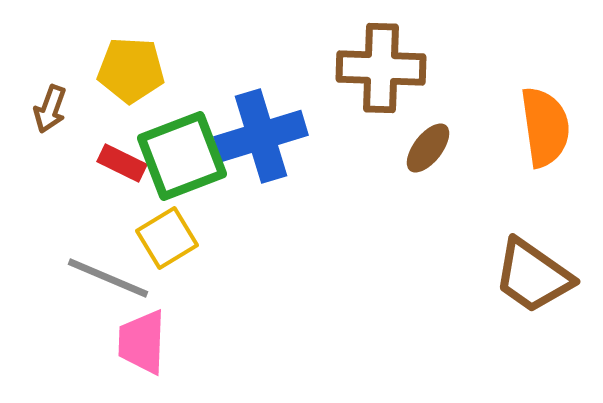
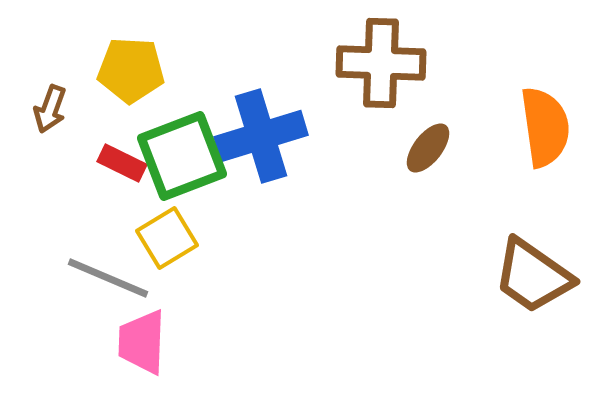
brown cross: moved 5 px up
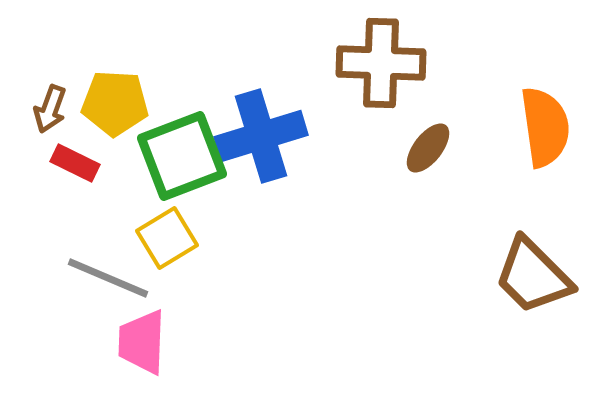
yellow pentagon: moved 16 px left, 33 px down
red rectangle: moved 47 px left
brown trapezoid: rotated 10 degrees clockwise
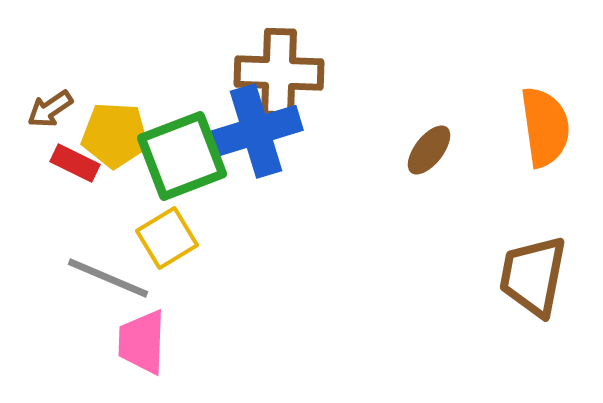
brown cross: moved 102 px left, 10 px down
yellow pentagon: moved 32 px down
brown arrow: rotated 36 degrees clockwise
blue cross: moved 5 px left, 5 px up
brown ellipse: moved 1 px right, 2 px down
brown trapezoid: rotated 56 degrees clockwise
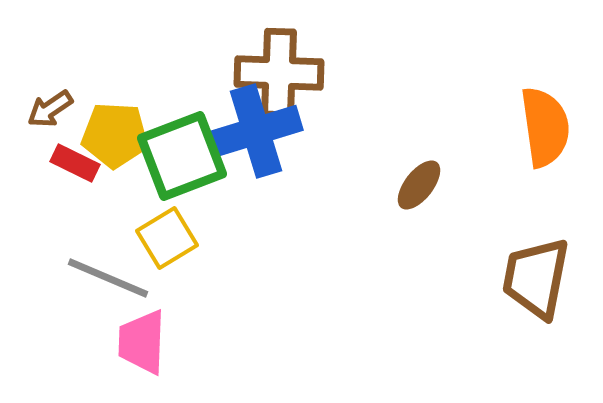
brown ellipse: moved 10 px left, 35 px down
brown trapezoid: moved 3 px right, 2 px down
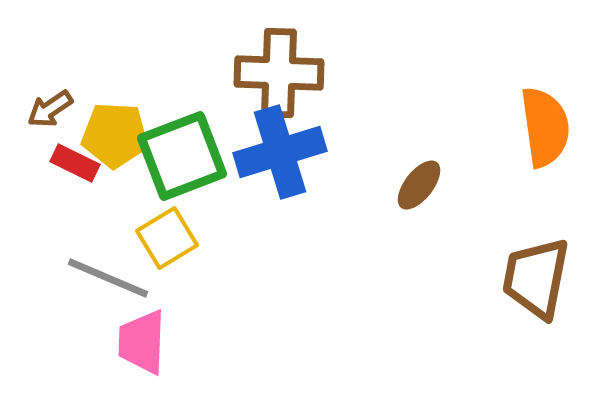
blue cross: moved 24 px right, 21 px down
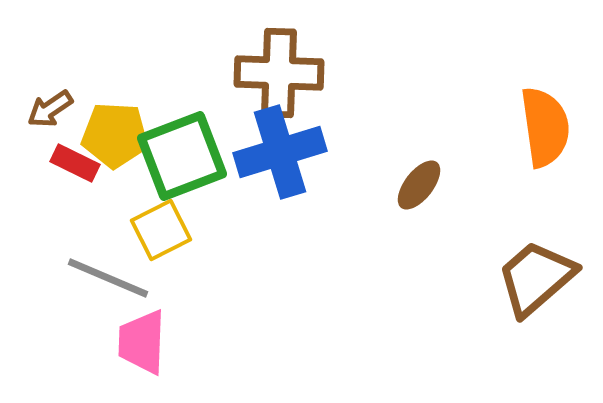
yellow square: moved 6 px left, 8 px up; rotated 4 degrees clockwise
brown trapezoid: rotated 38 degrees clockwise
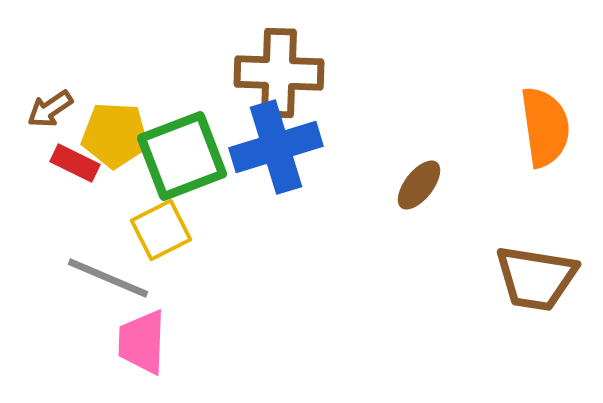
blue cross: moved 4 px left, 5 px up
brown trapezoid: rotated 130 degrees counterclockwise
